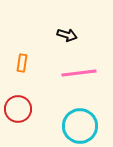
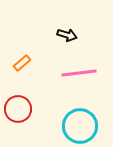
orange rectangle: rotated 42 degrees clockwise
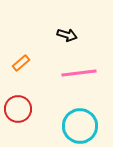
orange rectangle: moved 1 px left
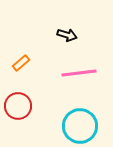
red circle: moved 3 px up
